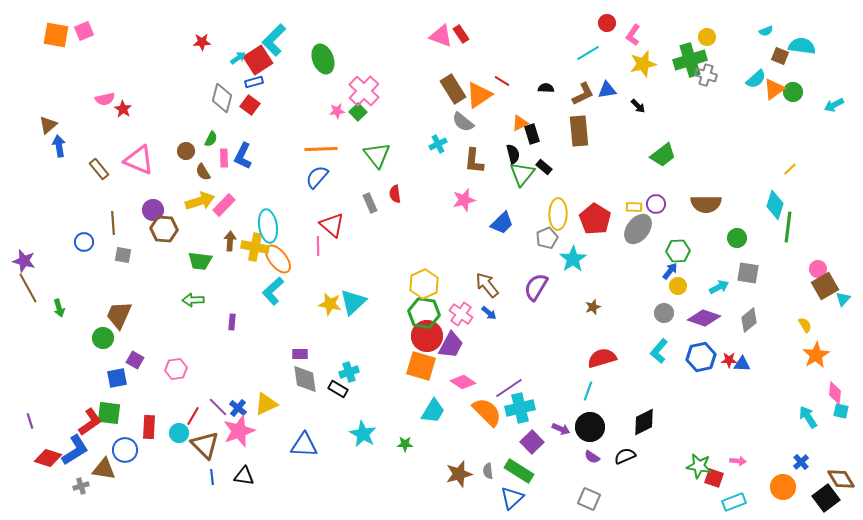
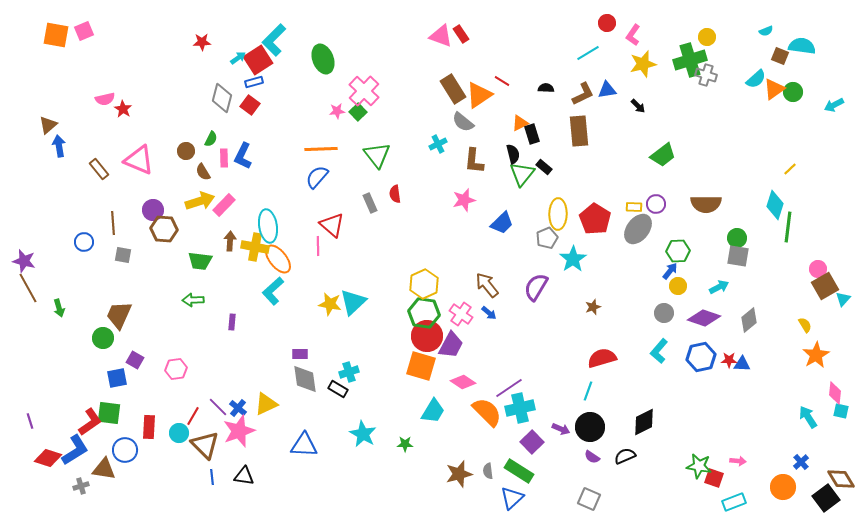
gray square at (748, 273): moved 10 px left, 17 px up
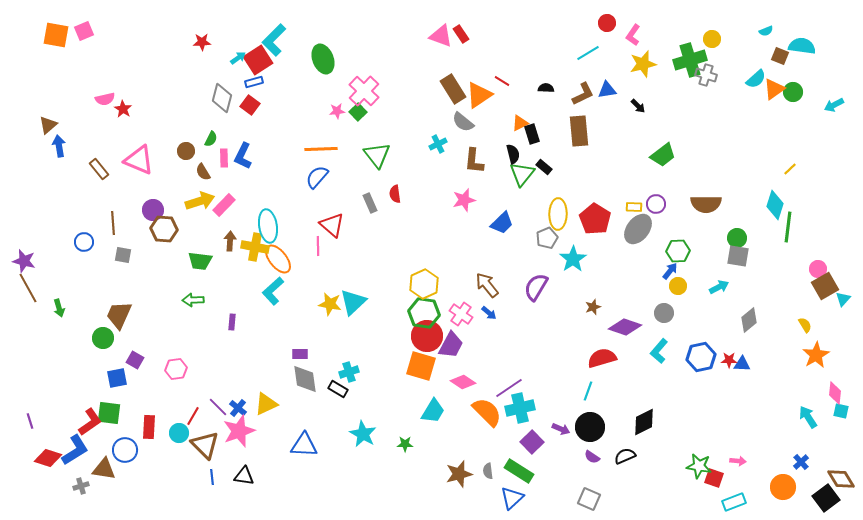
yellow circle at (707, 37): moved 5 px right, 2 px down
purple diamond at (704, 318): moved 79 px left, 9 px down
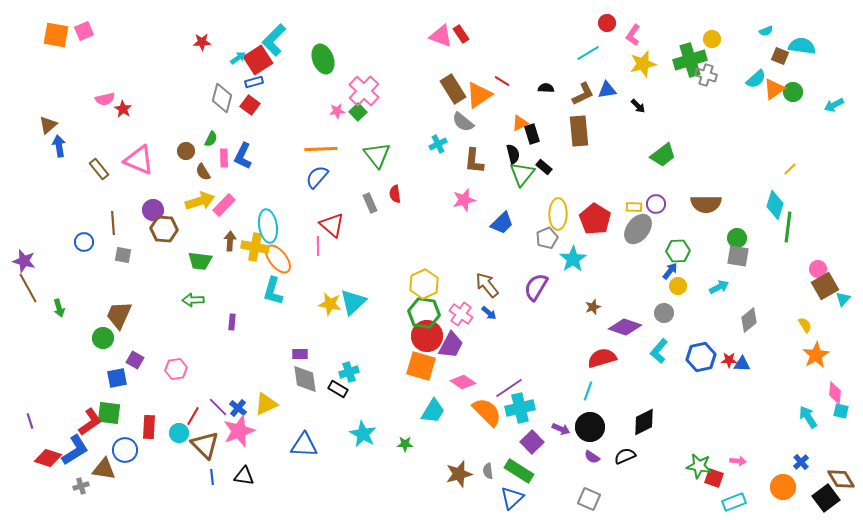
cyan L-shape at (273, 291): rotated 32 degrees counterclockwise
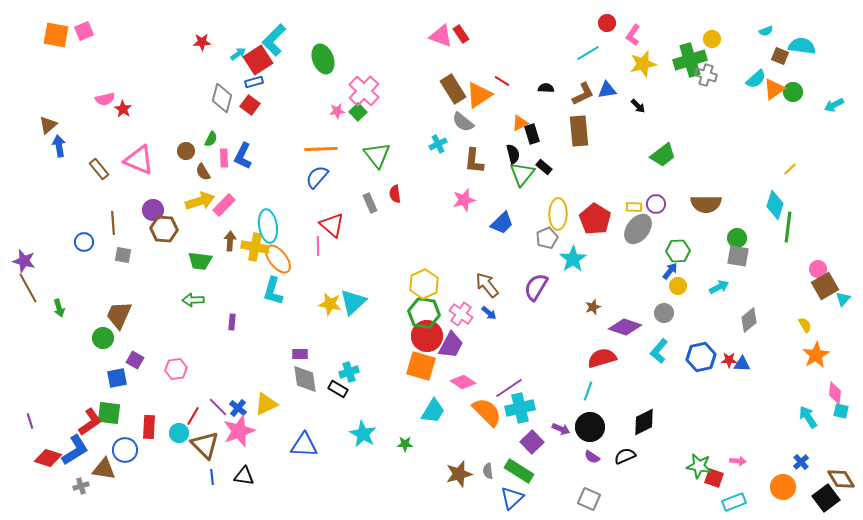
cyan arrow at (238, 58): moved 4 px up
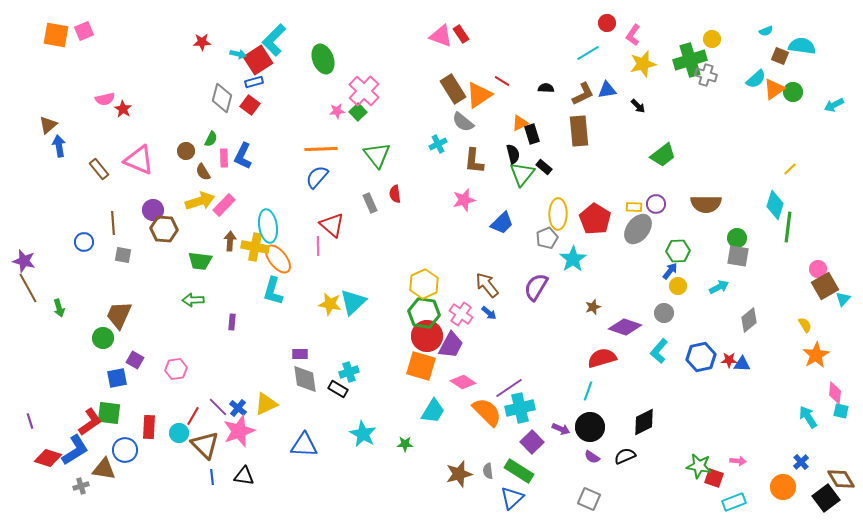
cyan arrow at (238, 54): rotated 49 degrees clockwise
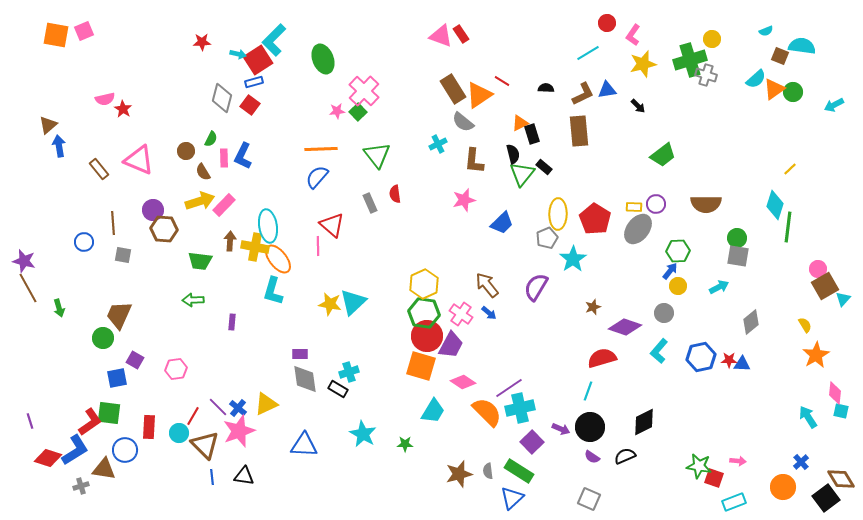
gray diamond at (749, 320): moved 2 px right, 2 px down
